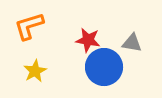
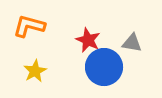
orange L-shape: rotated 32 degrees clockwise
red star: rotated 15 degrees clockwise
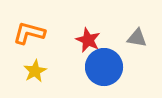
orange L-shape: moved 7 px down
gray triangle: moved 5 px right, 5 px up
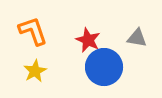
orange L-shape: moved 4 px right, 2 px up; rotated 56 degrees clockwise
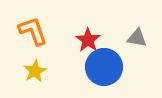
red star: rotated 10 degrees clockwise
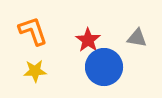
yellow star: rotated 25 degrees clockwise
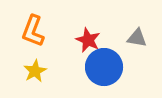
orange L-shape: rotated 140 degrees counterclockwise
red star: rotated 10 degrees counterclockwise
yellow star: rotated 25 degrees counterclockwise
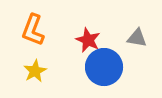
orange L-shape: moved 1 px up
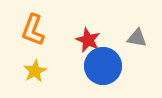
blue circle: moved 1 px left, 1 px up
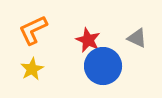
orange L-shape: rotated 44 degrees clockwise
gray triangle: rotated 15 degrees clockwise
yellow star: moved 3 px left, 2 px up
